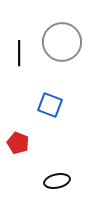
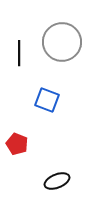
blue square: moved 3 px left, 5 px up
red pentagon: moved 1 px left, 1 px down
black ellipse: rotated 10 degrees counterclockwise
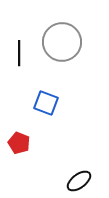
blue square: moved 1 px left, 3 px down
red pentagon: moved 2 px right, 1 px up
black ellipse: moved 22 px right; rotated 15 degrees counterclockwise
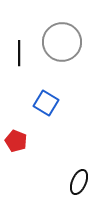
blue square: rotated 10 degrees clockwise
red pentagon: moved 3 px left, 2 px up
black ellipse: moved 1 px down; rotated 30 degrees counterclockwise
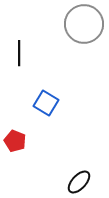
gray circle: moved 22 px right, 18 px up
red pentagon: moved 1 px left
black ellipse: rotated 20 degrees clockwise
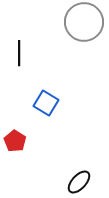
gray circle: moved 2 px up
red pentagon: rotated 10 degrees clockwise
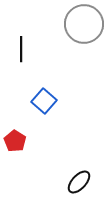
gray circle: moved 2 px down
black line: moved 2 px right, 4 px up
blue square: moved 2 px left, 2 px up; rotated 10 degrees clockwise
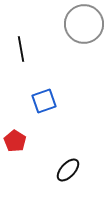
black line: rotated 10 degrees counterclockwise
blue square: rotated 30 degrees clockwise
black ellipse: moved 11 px left, 12 px up
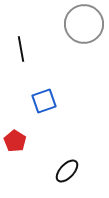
black ellipse: moved 1 px left, 1 px down
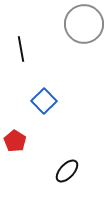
blue square: rotated 25 degrees counterclockwise
